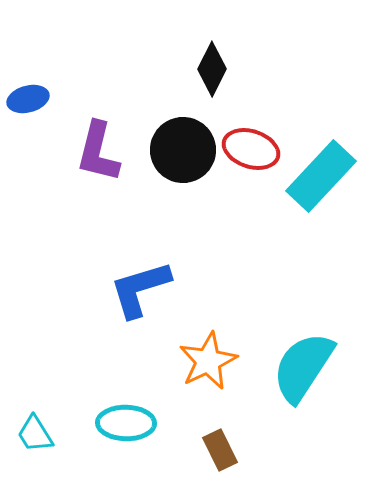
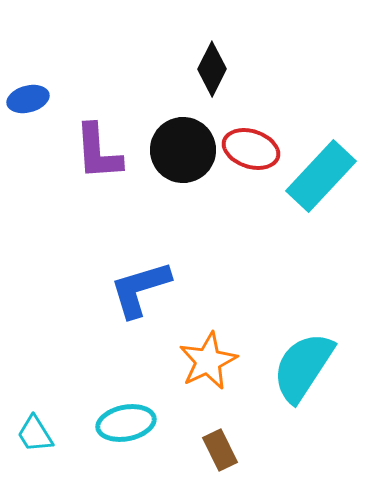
purple L-shape: rotated 18 degrees counterclockwise
cyan ellipse: rotated 12 degrees counterclockwise
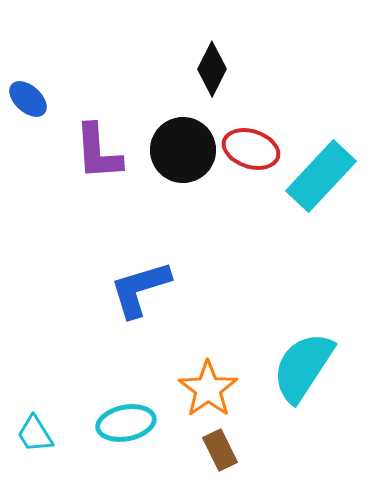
blue ellipse: rotated 57 degrees clockwise
orange star: moved 28 px down; rotated 10 degrees counterclockwise
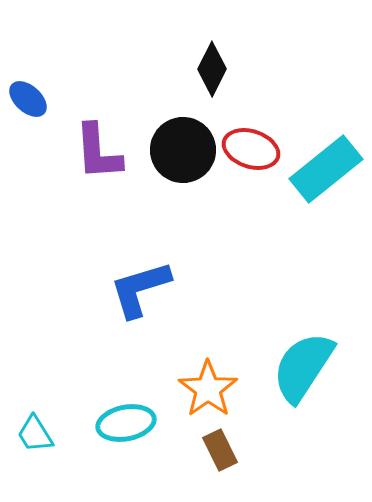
cyan rectangle: moved 5 px right, 7 px up; rotated 8 degrees clockwise
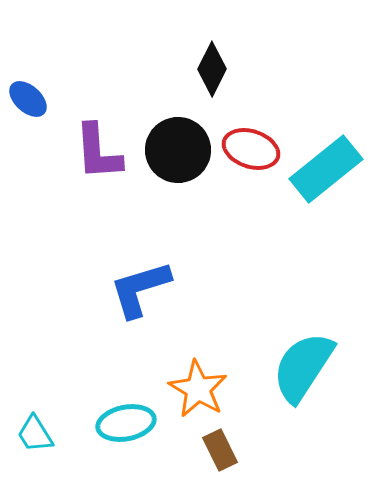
black circle: moved 5 px left
orange star: moved 10 px left; rotated 6 degrees counterclockwise
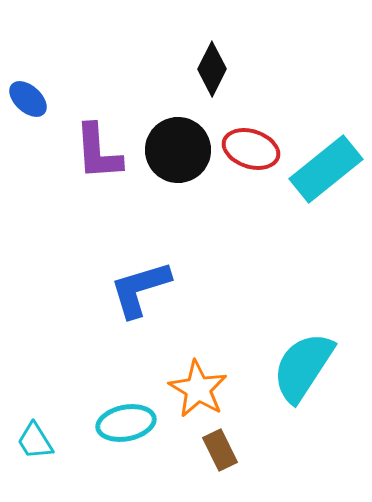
cyan trapezoid: moved 7 px down
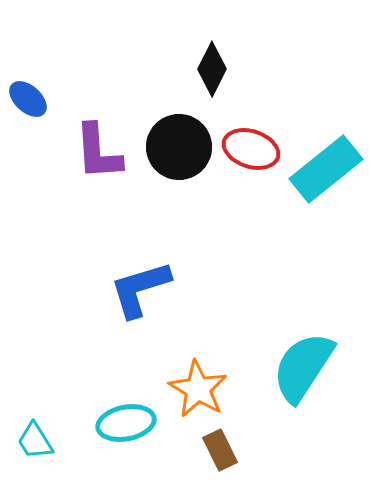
black circle: moved 1 px right, 3 px up
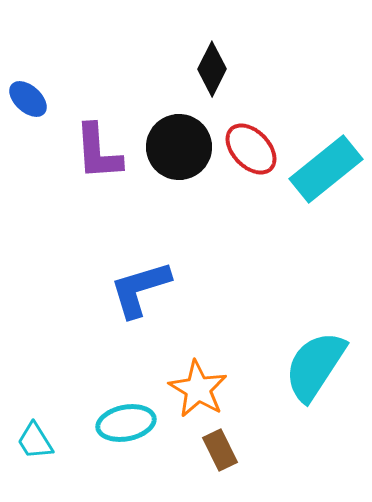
red ellipse: rotated 28 degrees clockwise
cyan semicircle: moved 12 px right, 1 px up
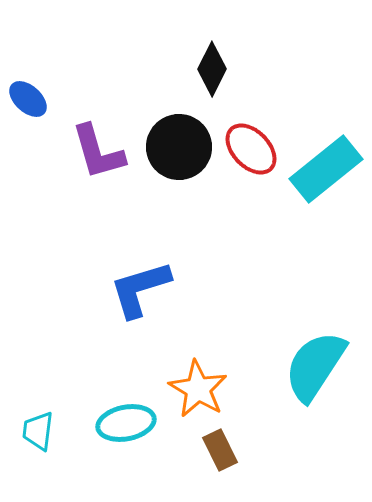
purple L-shape: rotated 12 degrees counterclockwise
cyan trapezoid: moved 3 px right, 10 px up; rotated 39 degrees clockwise
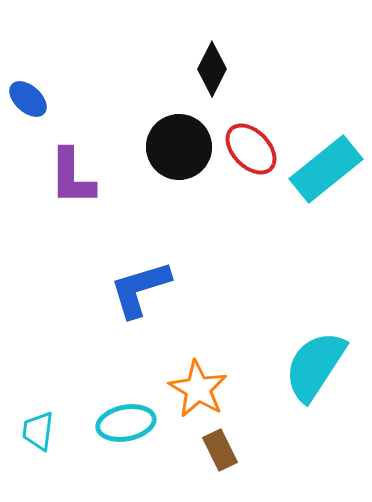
purple L-shape: moved 26 px left, 25 px down; rotated 16 degrees clockwise
